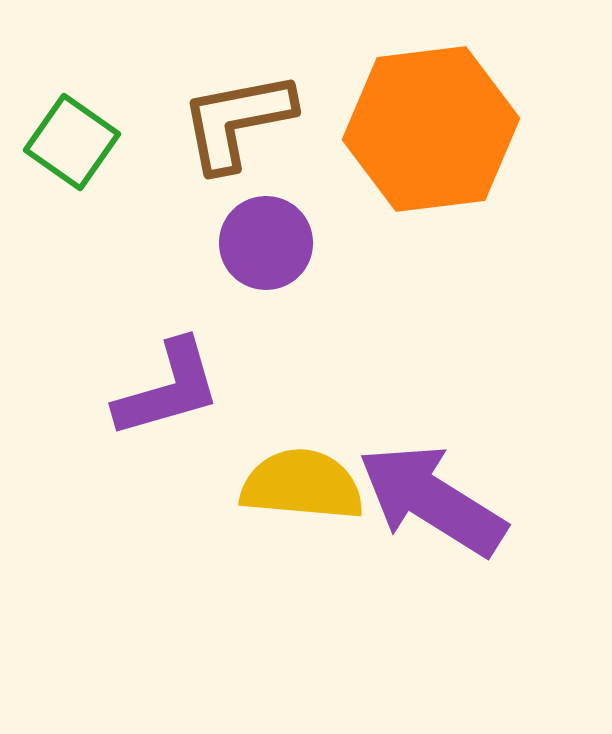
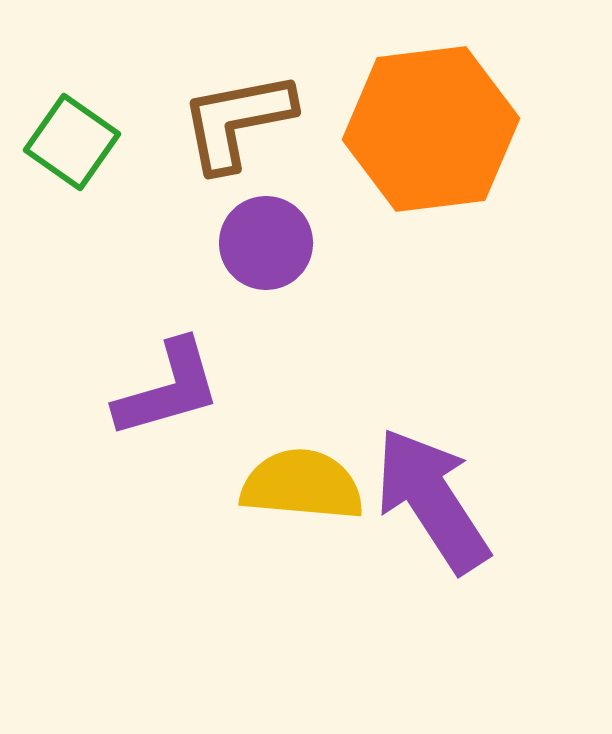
purple arrow: rotated 25 degrees clockwise
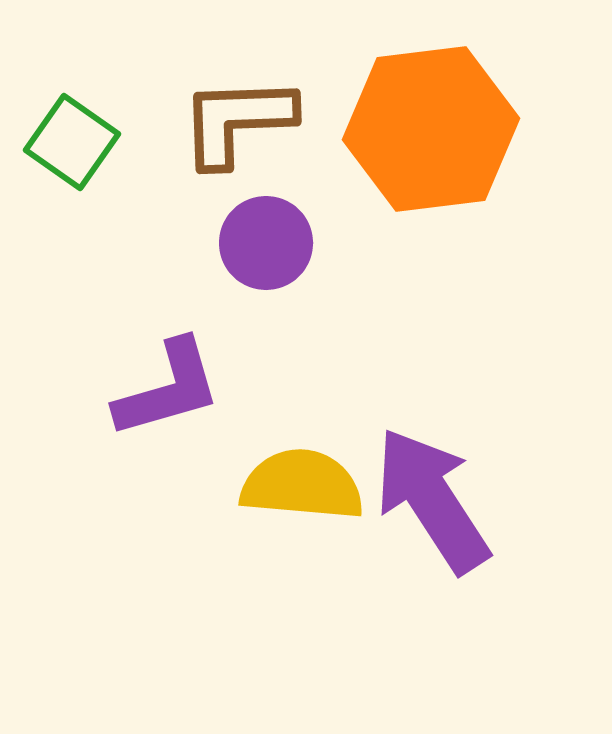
brown L-shape: rotated 9 degrees clockwise
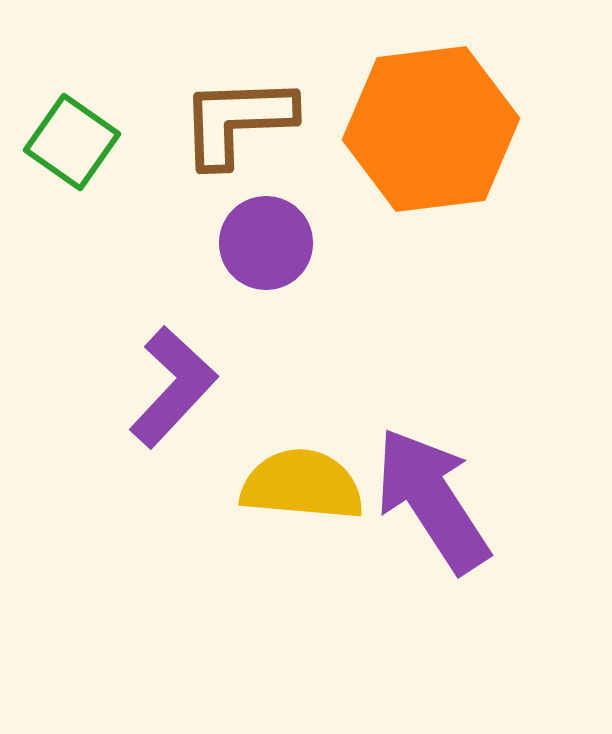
purple L-shape: moved 5 px right, 2 px up; rotated 31 degrees counterclockwise
